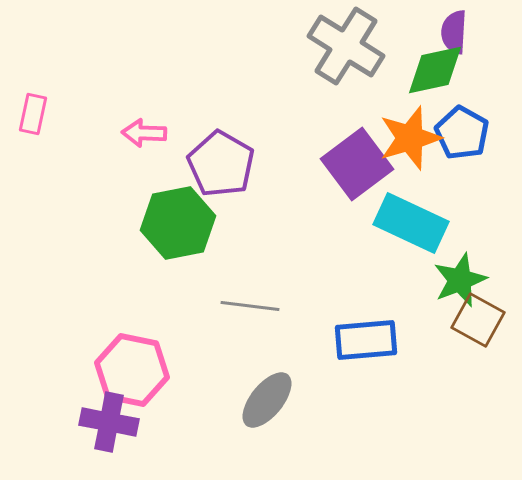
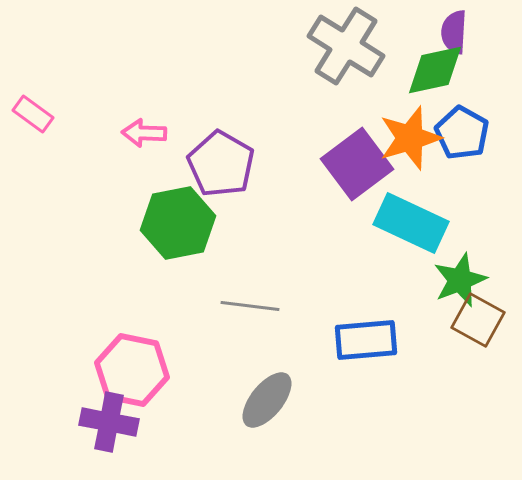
pink rectangle: rotated 66 degrees counterclockwise
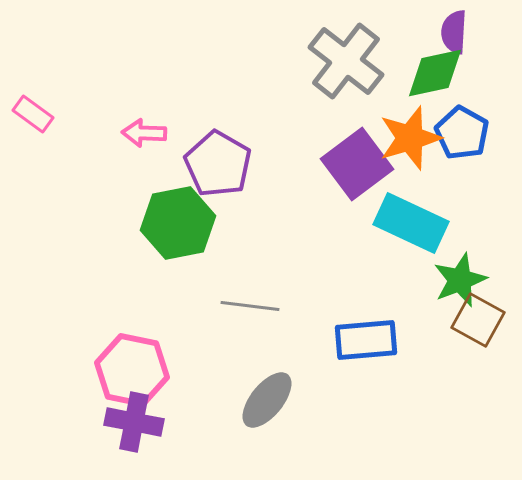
gray cross: moved 15 px down; rotated 6 degrees clockwise
green diamond: moved 3 px down
purple pentagon: moved 3 px left
purple cross: moved 25 px right
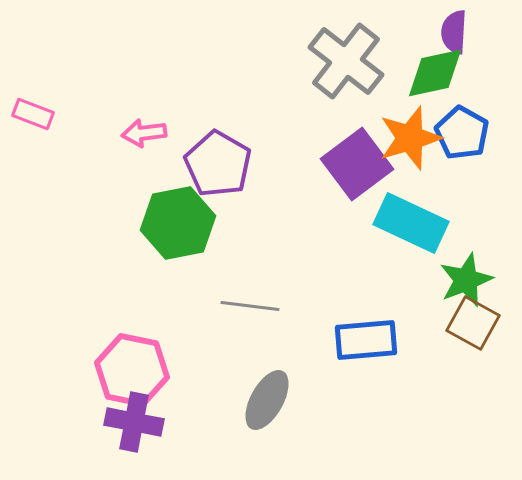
pink rectangle: rotated 15 degrees counterclockwise
pink arrow: rotated 9 degrees counterclockwise
green star: moved 6 px right
brown square: moved 5 px left, 3 px down
gray ellipse: rotated 10 degrees counterclockwise
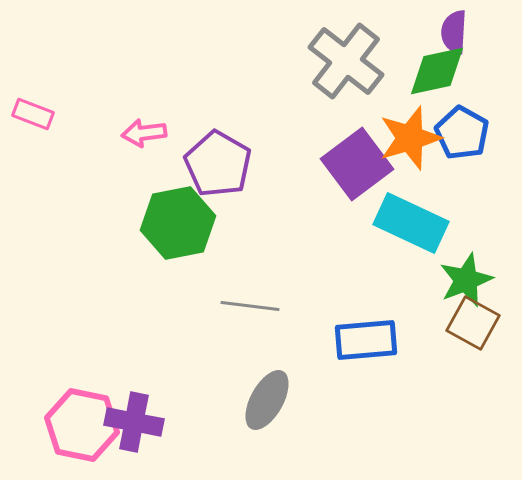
green diamond: moved 2 px right, 2 px up
pink hexagon: moved 50 px left, 55 px down
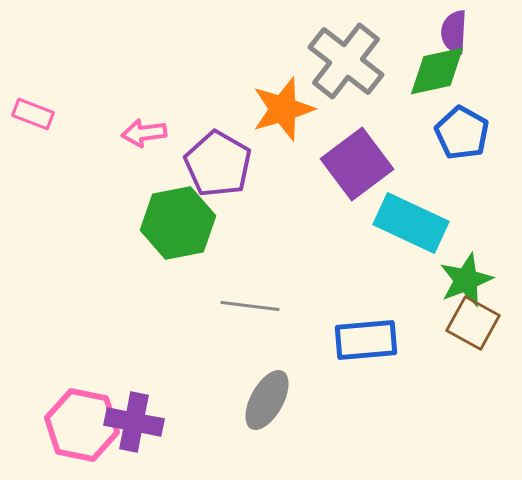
orange star: moved 127 px left, 29 px up
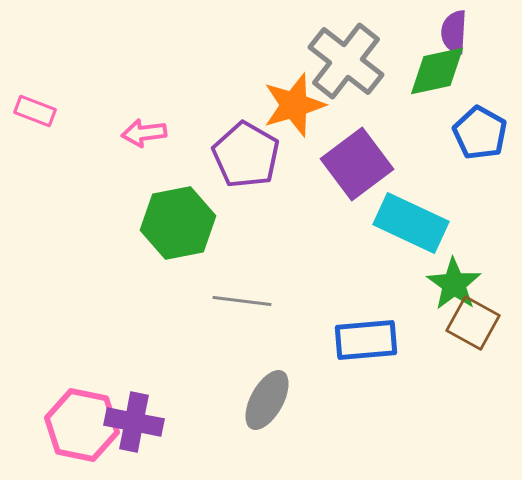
orange star: moved 11 px right, 4 px up
pink rectangle: moved 2 px right, 3 px up
blue pentagon: moved 18 px right
purple pentagon: moved 28 px right, 9 px up
green star: moved 12 px left, 4 px down; rotated 16 degrees counterclockwise
gray line: moved 8 px left, 5 px up
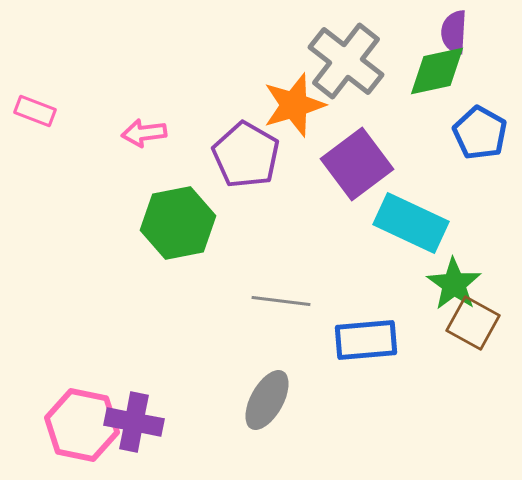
gray line: moved 39 px right
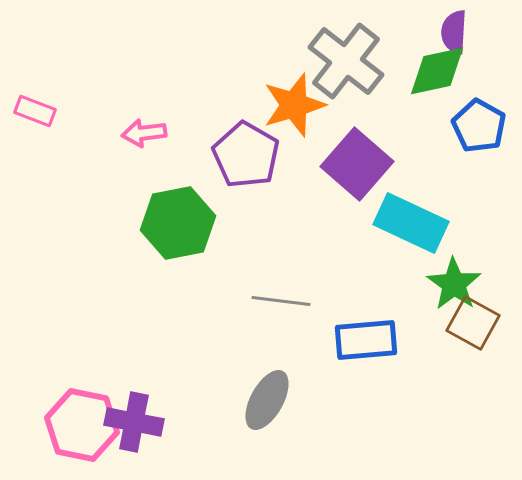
blue pentagon: moved 1 px left, 7 px up
purple square: rotated 12 degrees counterclockwise
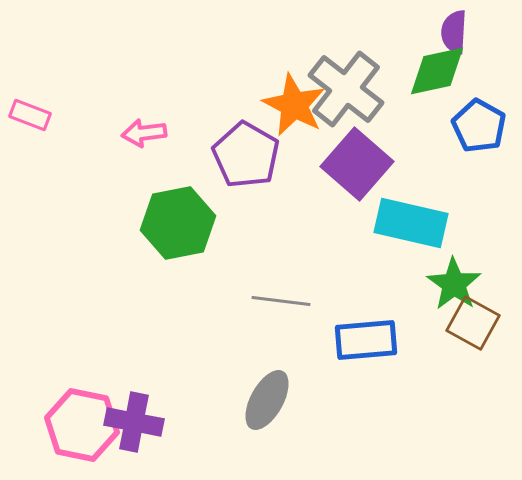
gray cross: moved 28 px down
orange star: rotated 28 degrees counterclockwise
pink rectangle: moved 5 px left, 4 px down
cyan rectangle: rotated 12 degrees counterclockwise
